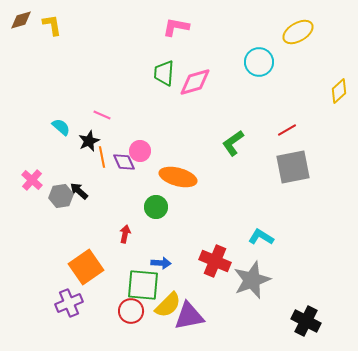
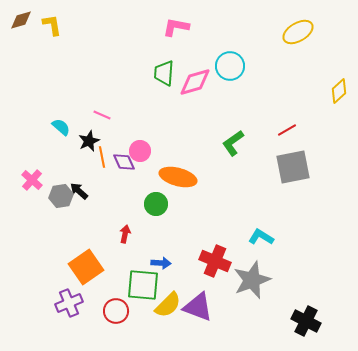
cyan circle: moved 29 px left, 4 px down
green circle: moved 3 px up
red circle: moved 15 px left
purple triangle: moved 9 px right, 9 px up; rotated 32 degrees clockwise
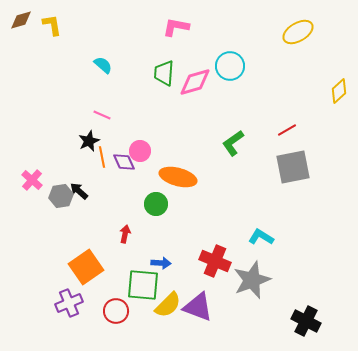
cyan semicircle: moved 42 px right, 62 px up
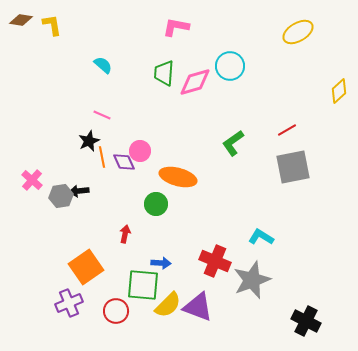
brown diamond: rotated 25 degrees clockwise
black arrow: rotated 48 degrees counterclockwise
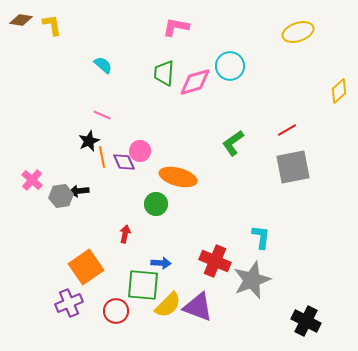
yellow ellipse: rotated 12 degrees clockwise
cyan L-shape: rotated 65 degrees clockwise
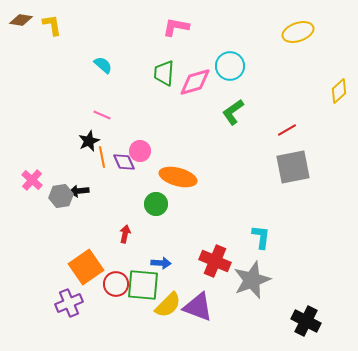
green L-shape: moved 31 px up
red circle: moved 27 px up
